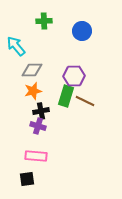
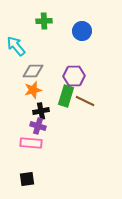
gray diamond: moved 1 px right, 1 px down
orange star: moved 1 px up
pink rectangle: moved 5 px left, 13 px up
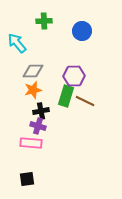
cyan arrow: moved 1 px right, 3 px up
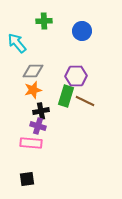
purple hexagon: moved 2 px right
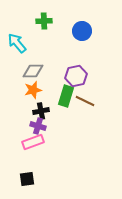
purple hexagon: rotated 10 degrees counterclockwise
pink rectangle: moved 2 px right, 1 px up; rotated 25 degrees counterclockwise
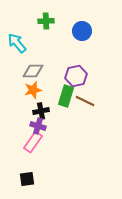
green cross: moved 2 px right
pink rectangle: rotated 35 degrees counterclockwise
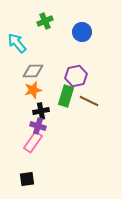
green cross: moved 1 px left; rotated 21 degrees counterclockwise
blue circle: moved 1 px down
brown line: moved 4 px right
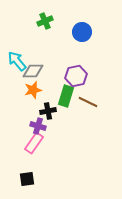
cyan arrow: moved 18 px down
brown line: moved 1 px left, 1 px down
black cross: moved 7 px right
pink rectangle: moved 1 px right, 1 px down
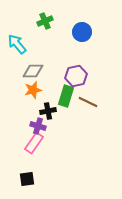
cyan arrow: moved 17 px up
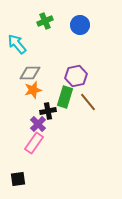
blue circle: moved 2 px left, 7 px up
gray diamond: moved 3 px left, 2 px down
green rectangle: moved 1 px left, 1 px down
brown line: rotated 24 degrees clockwise
purple cross: moved 2 px up; rotated 28 degrees clockwise
black square: moved 9 px left
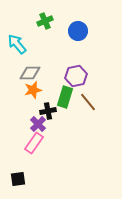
blue circle: moved 2 px left, 6 px down
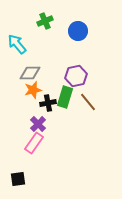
black cross: moved 8 px up
